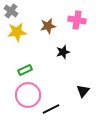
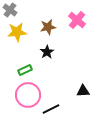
gray cross: moved 1 px left, 1 px up
pink cross: rotated 30 degrees clockwise
brown star: moved 1 px down
black star: moved 16 px left; rotated 16 degrees counterclockwise
black triangle: rotated 48 degrees clockwise
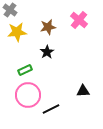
pink cross: moved 2 px right
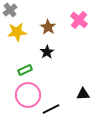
gray cross: rotated 16 degrees clockwise
brown star: rotated 28 degrees counterclockwise
black triangle: moved 3 px down
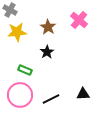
gray cross: rotated 24 degrees counterclockwise
green rectangle: rotated 48 degrees clockwise
pink circle: moved 8 px left
black line: moved 10 px up
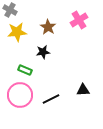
pink cross: rotated 18 degrees clockwise
black star: moved 4 px left; rotated 24 degrees clockwise
black triangle: moved 4 px up
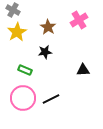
gray cross: moved 3 px right
yellow star: rotated 24 degrees counterclockwise
black star: moved 2 px right
black triangle: moved 20 px up
pink circle: moved 3 px right, 3 px down
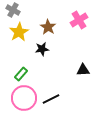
yellow star: moved 2 px right
black star: moved 3 px left, 3 px up
green rectangle: moved 4 px left, 4 px down; rotated 72 degrees counterclockwise
pink circle: moved 1 px right
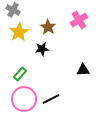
green rectangle: moved 1 px left
pink circle: moved 1 px down
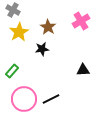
pink cross: moved 2 px right, 1 px down
green rectangle: moved 8 px left, 3 px up
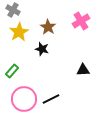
black star: rotated 24 degrees clockwise
